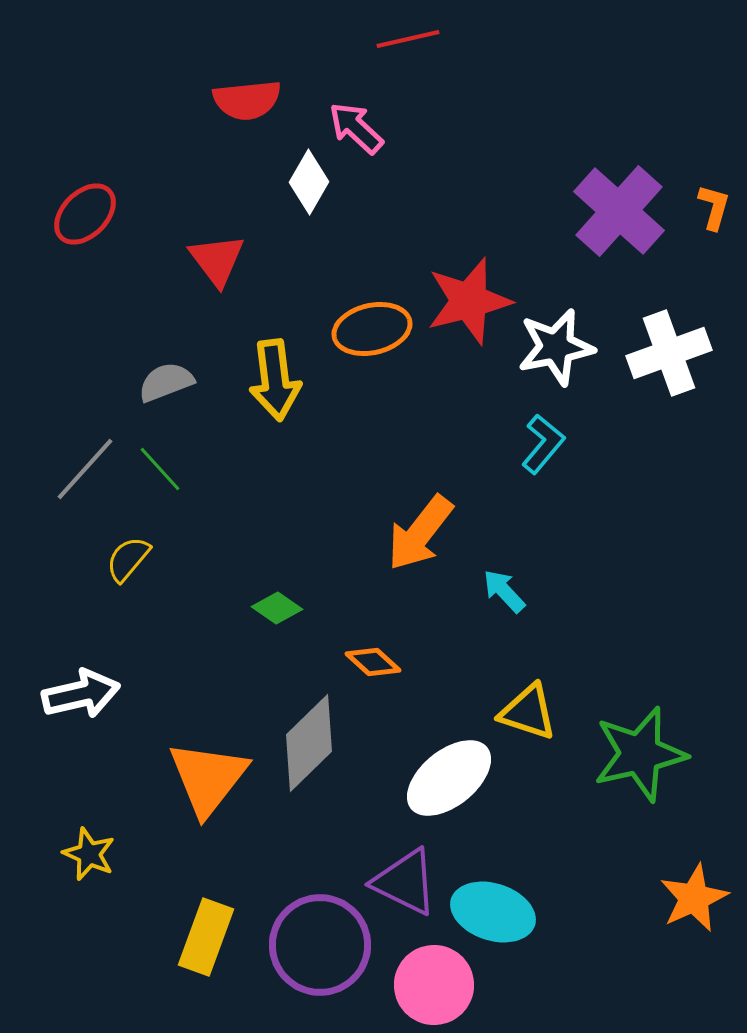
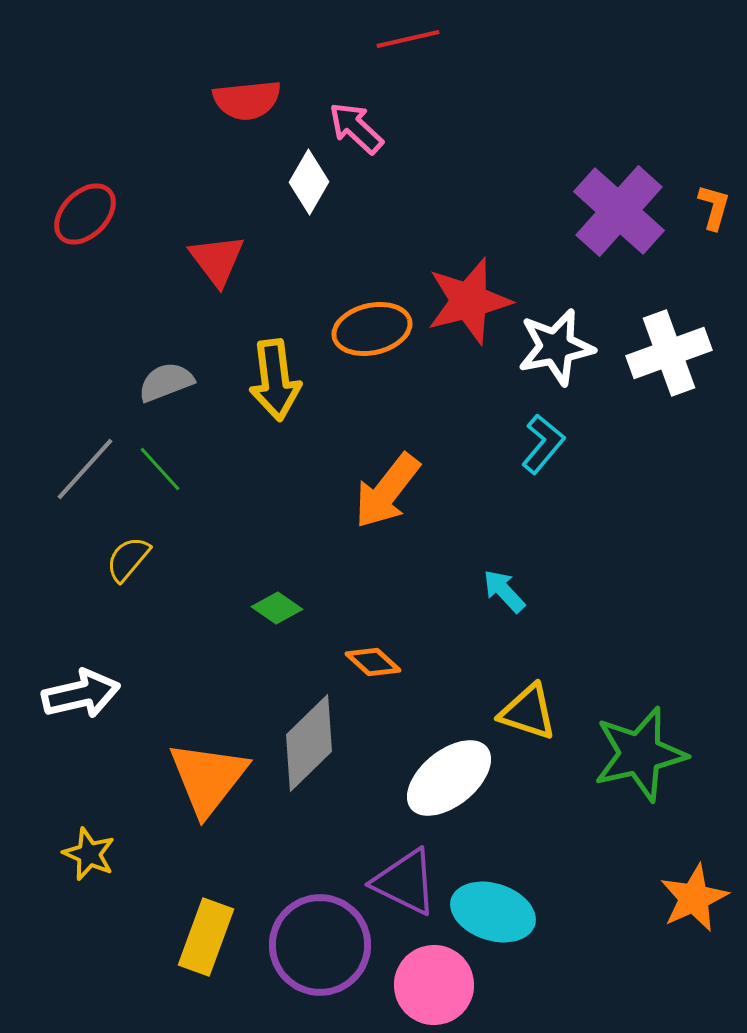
orange arrow: moved 33 px left, 42 px up
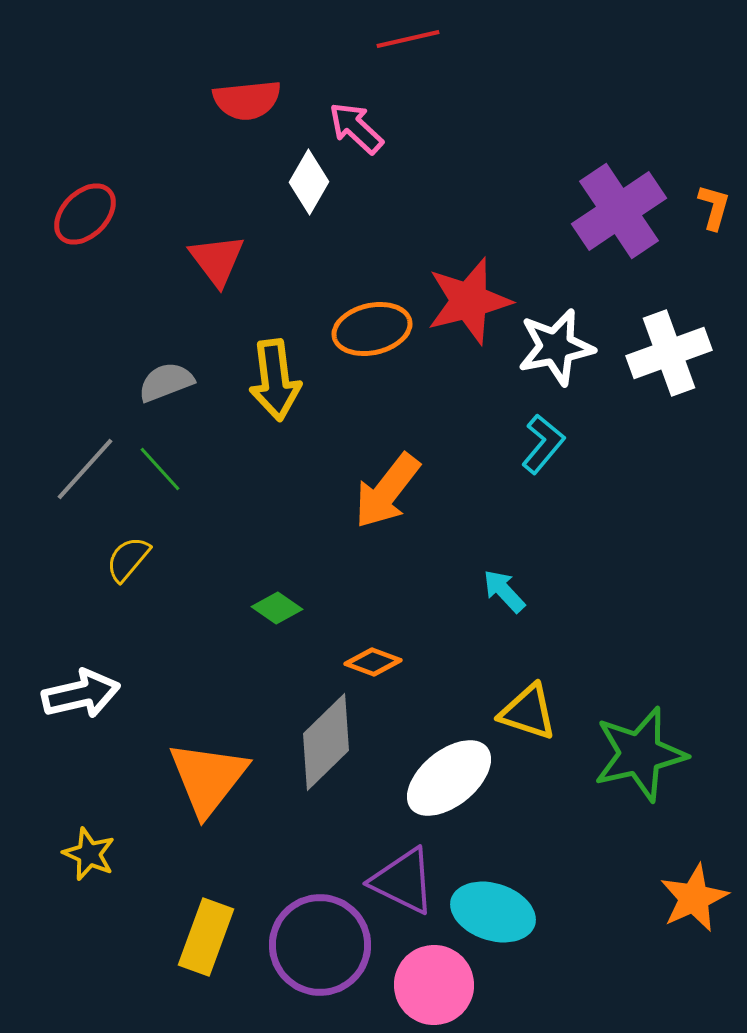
purple cross: rotated 14 degrees clockwise
orange diamond: rotated 22 degrees counterclockwise
gray diamond: moved 17 px right, 1 px up
purple triangle: moved 2 px left, 1 px up
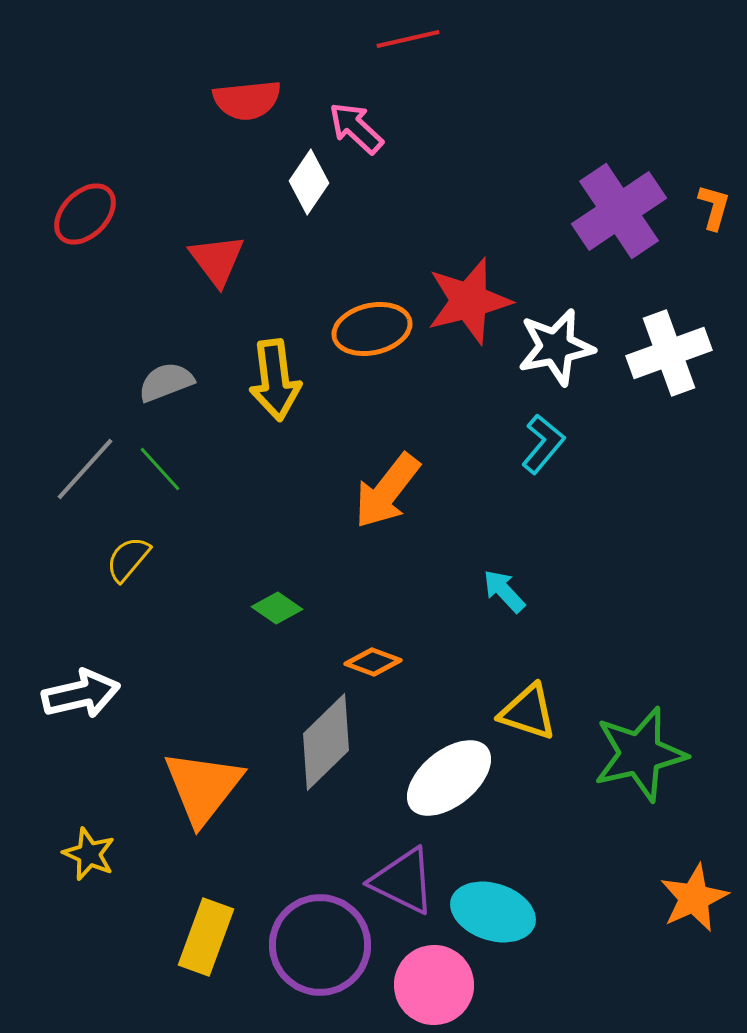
white diamond: rotated 4 degrees clockwise
orange triangle: moved 5 px left, 9 px down
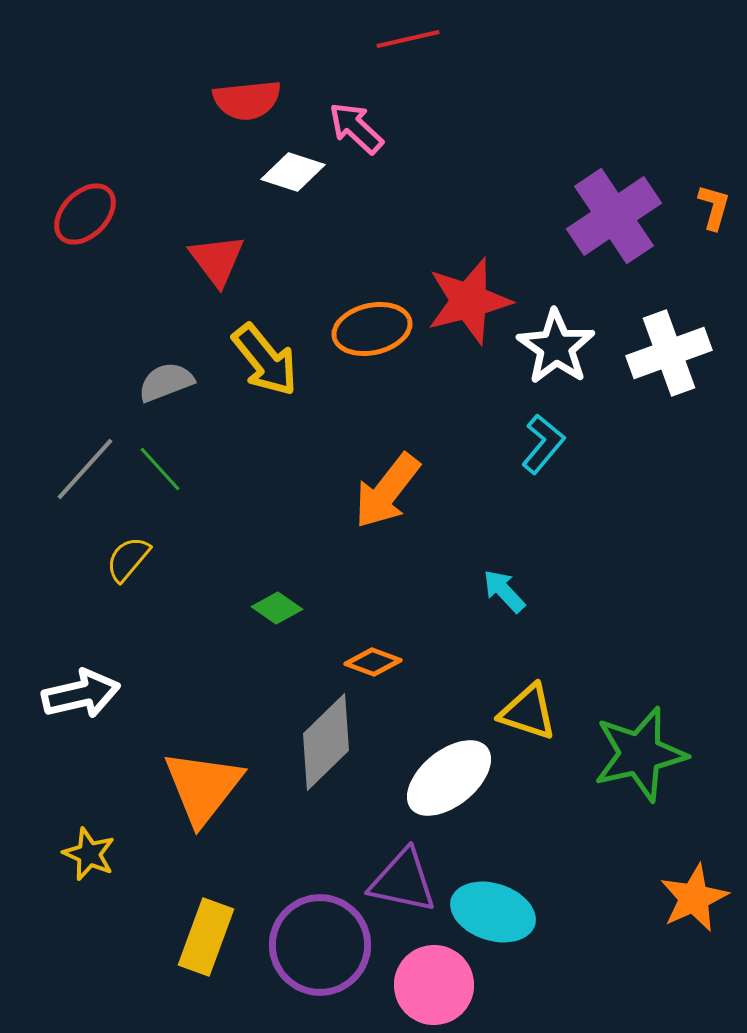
white diamond: moved 16 px left, 10 px up; rotated 74 degrees clockwise
purple cross: moved 5 px left, 5 px down
white star: rotated 26 degrees counterclockwise
yellow arrow: moved 10 px left, 20 px up; rotated 32 degrees counterclockwise
purple triangle: rotated 14 degrees counterclockwise
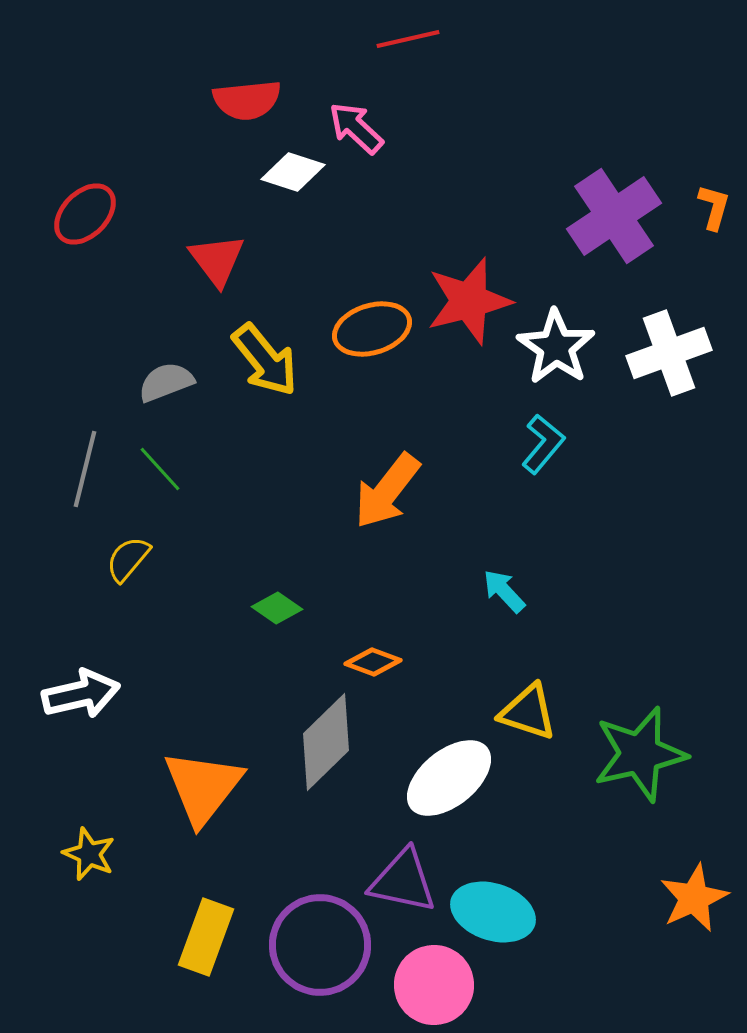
orange ellipse: rotated 4 degrees counterclockwise
gray line: rotated 28 degrees counterclockwise
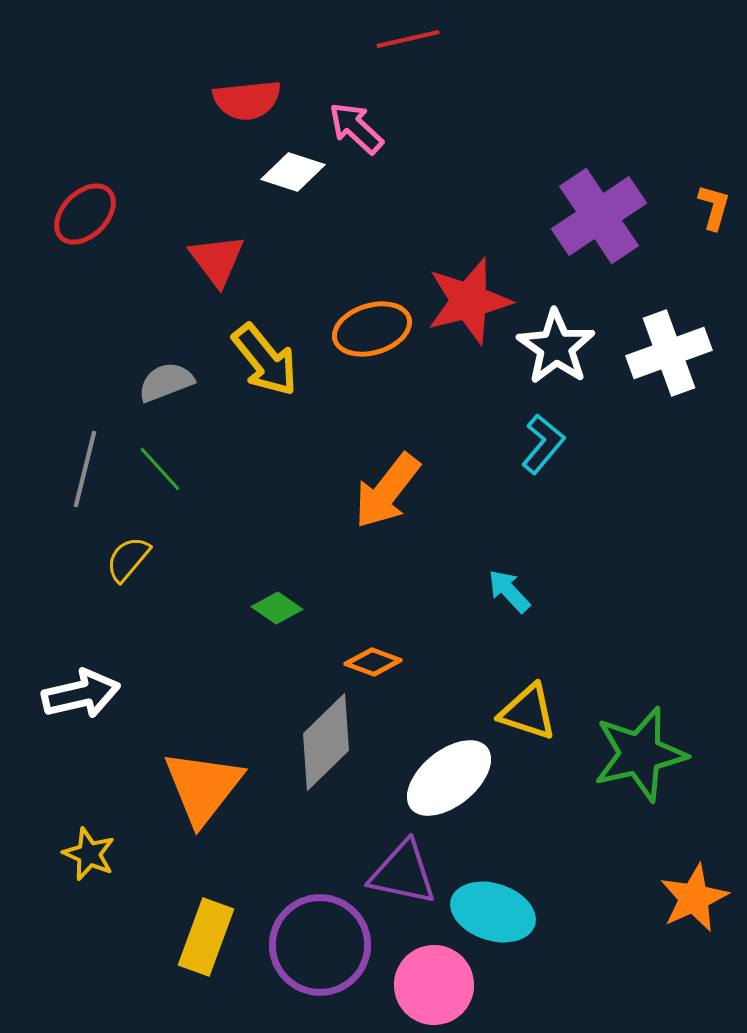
purple cross: moved 15 px left
cyan arrow: moved 5 px right
purple triangle: moved 8 px up
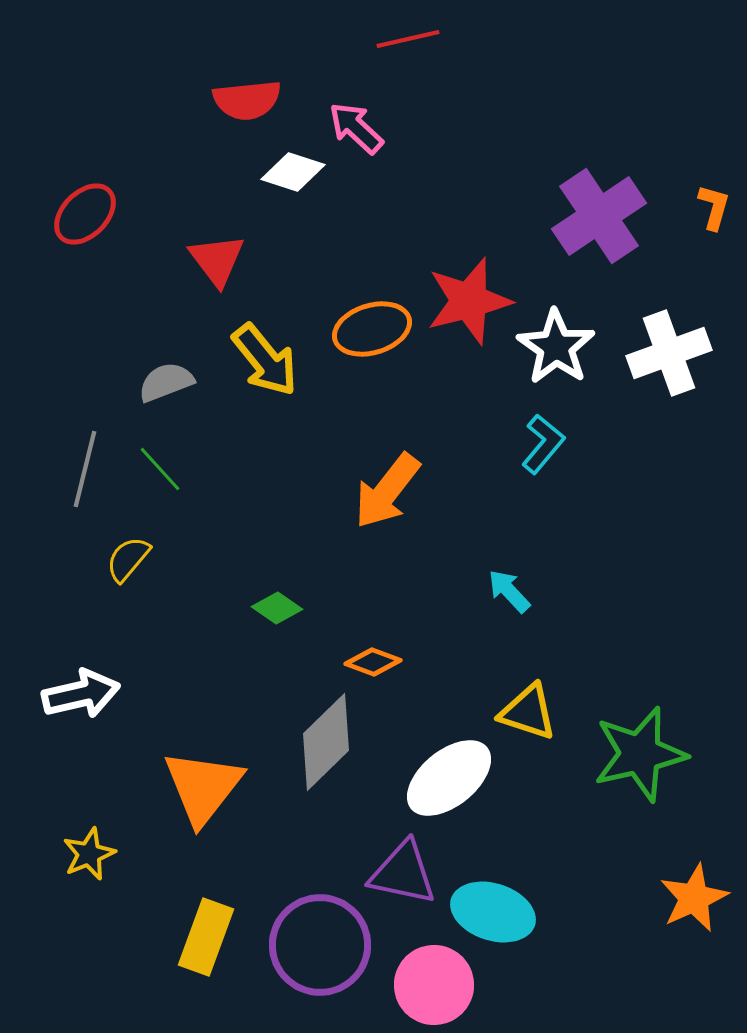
yellow star: rotated 26 degrees clockwise
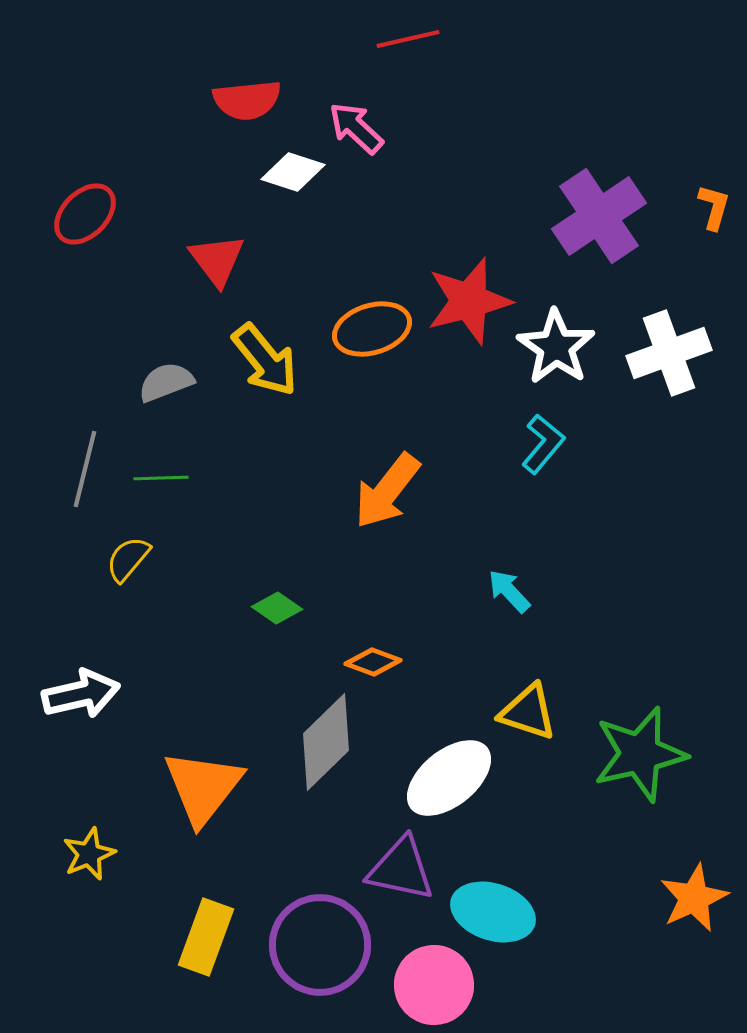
green line: moved 1 px right, 9 px down; rotated 50 degrees counterclockwise
purple triangle: moved 2 px left, 4 px up
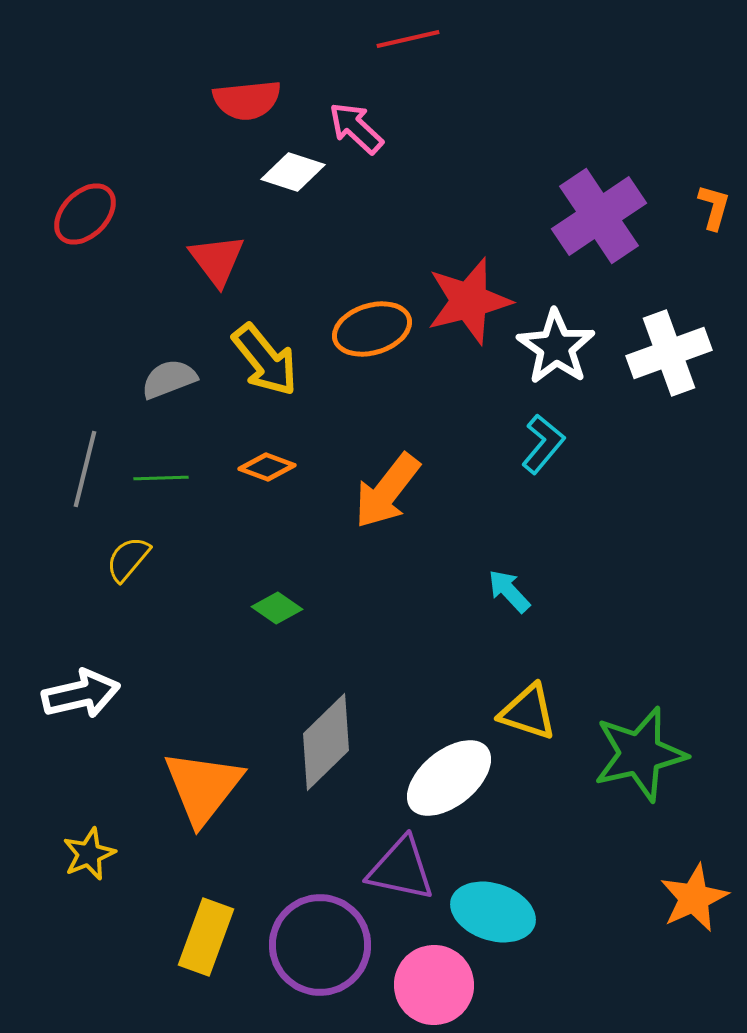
gray semicircle: moved 3 px right, 3 px up
orange diamond: moved 106 px left, 195 px up
